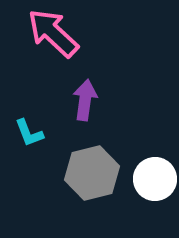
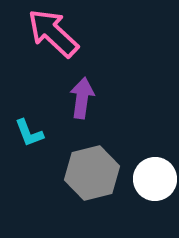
purple arrow: moved 3 px left, 2 px up
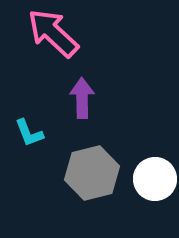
purple arrow: rotated 9 degrees counterclockwise
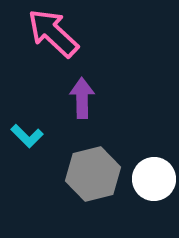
cyan L-shape: moved 2 px left, 3 px down; rotated 24 degrees counterclockwise
gray hexagon: moved 1 px right, 1 px down
white circle: moved 1 px left
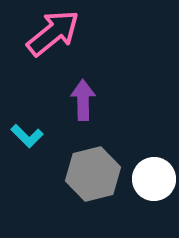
pink arrow: rotated 98 degrees clockwise
purple arrow: moved 1 px right, 2 px down
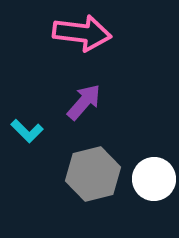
pink arrow: moved 29 px right; rotated 46 degrees clockwise
purple arrow: moved 1 px right, 2 px down; rotated 42 degrees clockwise
cyan L-shape: moved 5 px up
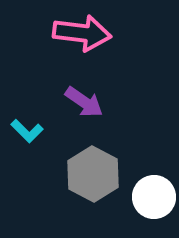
purple arrow: rotated 84 degrees clockwise
gray hexagon: rotated 18 degrees counterclockwise
white circle: moved 18 px down
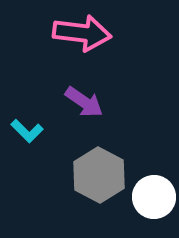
gray hexagon: moved 6 px right, 1 px down
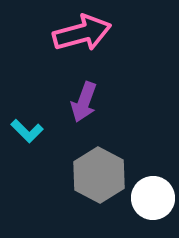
pink arrow: rotated 22 degrees counterclockwise
purple arrow: rotated 75 degrees clockwise
white circle: moved 1 px left, 1 px down
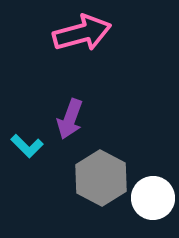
purple arrow: moved 14 px left, 17 px down
cyan L-shape: moved 15 px down
gray hexagon: moved 2 px right, 3 px down
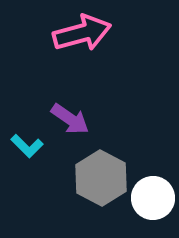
purple arrow: rotated 75 degrees counterclockwise
